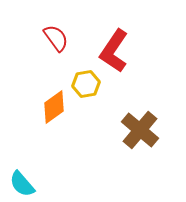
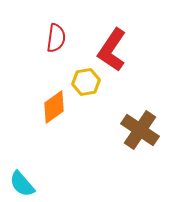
red semicircle: rotated 44 degrees clockwise
red L-shape: moved 2 px left, 1 px up
yellow hexagon: moved 2 px up
brown cross: rotated 6 degrees counterclockwise
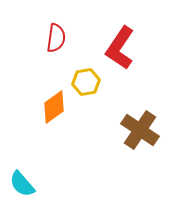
red L-shape: moved 8 px right, 2 px up
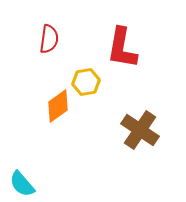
red semicircle: moved 7 px left, 1 px down
red L-shape: moved 2 px right; rotated 24 degrees counterclockwise
orange diamond: moved 4 px right, 1 px up
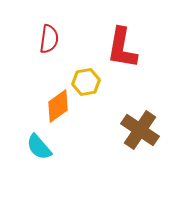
cyan semicircle: moved 17 px right, 37 px up
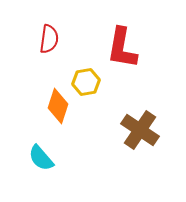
orange diamond: rotated 36 degrees counterclockwise
cyan semicircle: moved 2 px right, 11 px down
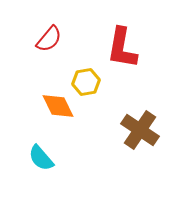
red semicircle: rotated 32 degrees clockwise
orange diamond: rotated 44 degrees counterclockwise
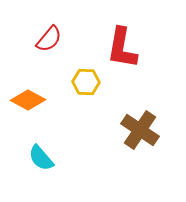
yellow hexagon: rotated 12 degrees clockwise
orange diamond: moved 30 px left, 6 px up; rotated 36 degrees counterclockwise
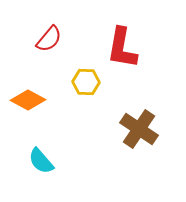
brown cross: moved 1 px left, 1 px up
cyan semicircle: moved 3 px down
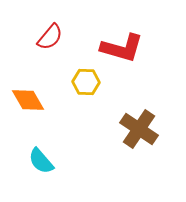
red semicircle: moved 1 px right, 2 px up
red L-shape: rotated 84 degrees counterclockwise
orange diamond: rotated 32 degrees clockwise
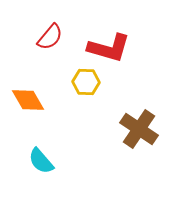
red L-shape: moved 13 px left
